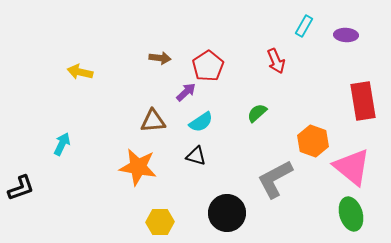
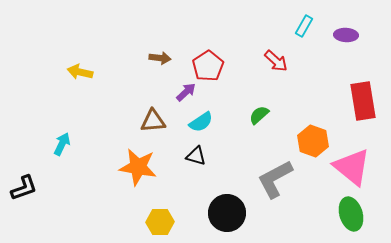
red arrow: rotated 25 degrees counterclockwise
green semicircle: moved 2 px right, 2 px down
black L-shape: moved 3 px right
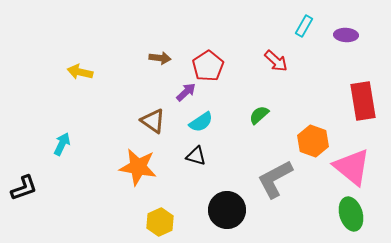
brown triangle: rotated 40 degrees clockwise
black circle: moved 3 px up
yellow hexagon: rotated 24 degrees counterclockwise
